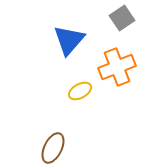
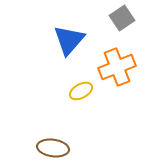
yellow ellipse: moved 1 px right
brown ellipse: rotated 72 degrees clockwise
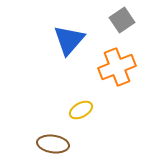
gray square: moved 2 px down
yellow ellipse: moved 19 px down
brown ellipse: moved 4 px up
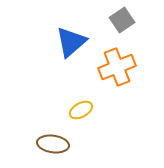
blue triangle: moved 2 px right, 2 px down; rotated 8 degrees clockwise
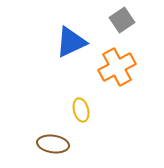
blue triangle: rotated 16 degrees clockwise
orange cross: rotated 6 degrees counterclockwise
yellow ellipse: rotated 75 degrees counterclockwise
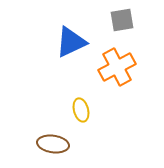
gray square: rotated 25 degrees clockwise
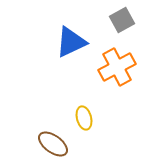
gray square: rotated 20 degrees counterclockwise
yellow ellipse: moved 3 px right, 8 px down
brown ellipse: rotated 28 degrees clockwise
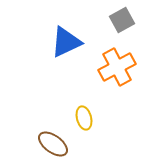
blue triangle: moved 5 px left
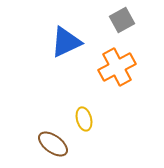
yellow ellipse: moved 1 px down
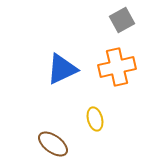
blue triangle: moved 4 px left, 27 px down
orange cross: rotated 15 degrees clockwise
yellow ellipse: moved 11 px right
